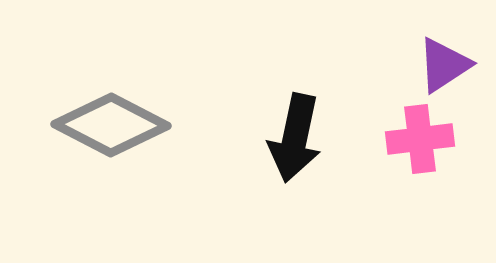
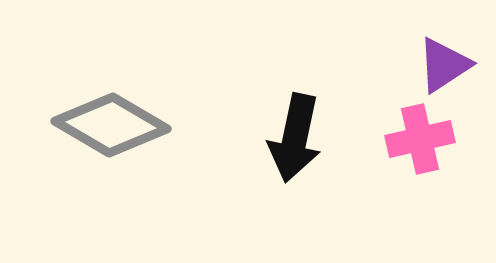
gray diamond: rotated 3 degrees clockwise
pink cross: rotated 6 degrees counterclockwise
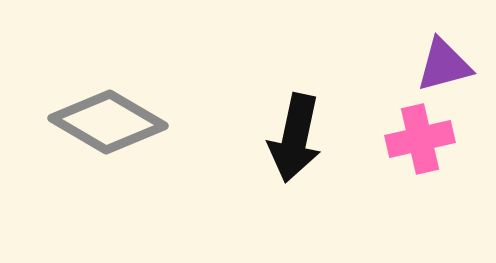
purple triangle: rotated 18 degrees clockwise
gray diamond: moved 3 px left, 3 px up
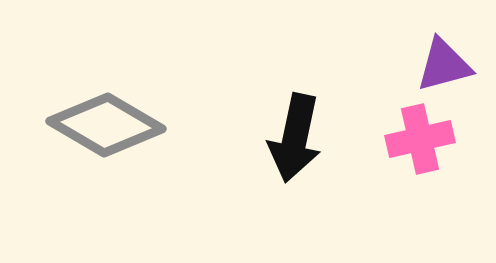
gray diamond: moved 2 px left, 3 px down
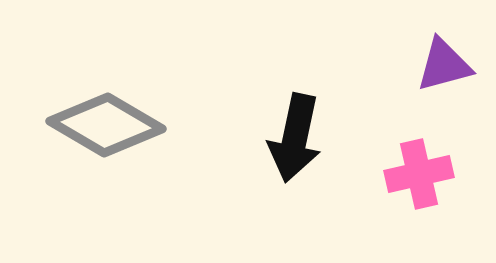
pink cross: moved 1 px left, 35 px down
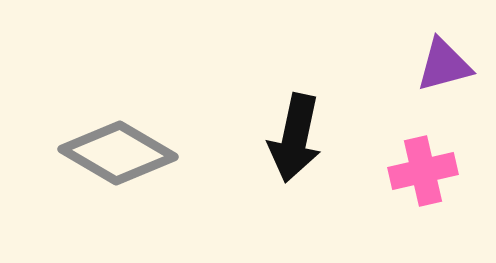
gray diamond: moved 12 px right, 28 px down
pink cross: moved 4 px right, 3 px up
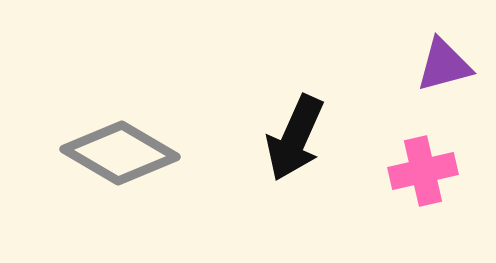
black arrow: rotated 12 degrees clockwise
gray diamond: moved 2 px right
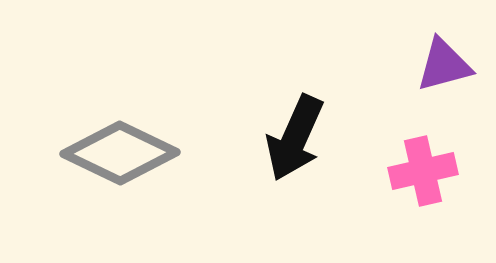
gray diamond: rotated 5 degrees counterclockwise
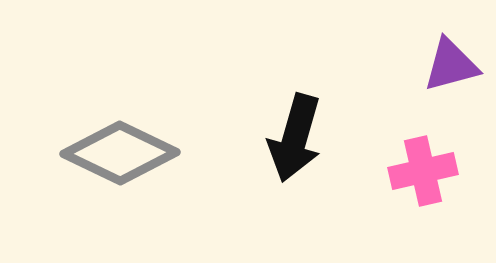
purple triangle: moved 7 px right
black arrow: rotated 8 degrees counterclockwise
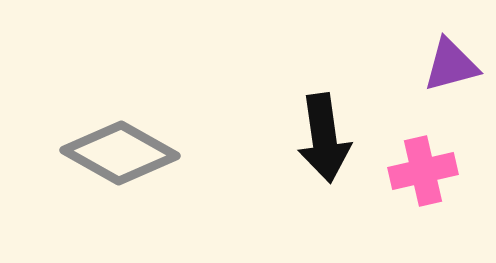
black arrow: moved 29 px right; rotated 24 degrees counterclockwise
gray diamond: rotated 4 degrees clockwise
